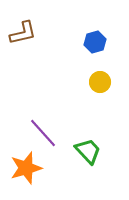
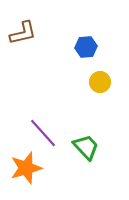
blue hexagon: moved 9 px left, 5 px down; rotated 10 degrees clockwise
green trapezoid: moved 2 px left, 4 px up
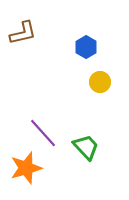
blue hexagon: rotated 25 degrees counterclockwise
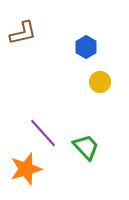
orange star: moved 1 px down
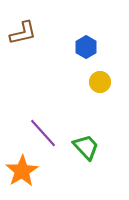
orange star: moved 4 px left, 2 px down; rotated 16 degrees counterclockwise
